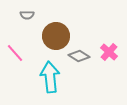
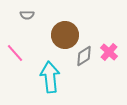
brown circle: moved 9 px right, 1 px up
gray diamond: moved 5 px right; rotated 65 degrees counterclockwise
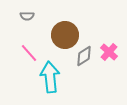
gray semicircle: moved 1 px down
pink line: moved 14 px right
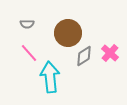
gray semicircle: moved 8 px down
brown circle: moved 3 px right, 2 px up
pink cross: moved 1 px right, 1 px down
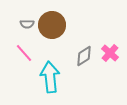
brown circle: moved 16 px left, 8 px up
pink line: moved 5 px left
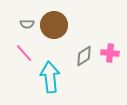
brown circle: moved 2 px right
pink cross: rotated 36 degrees counterclockwise
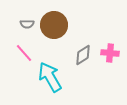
gray diamond: moved 1 px left, 1 px up
cyan arrow: rotated 24 degrees counterclockwise
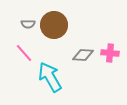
gray semicircle: moved 1 px right
gray diamond: rotated 35 degrees clockwise
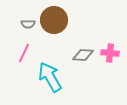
brown circle: moved 5 px up
pink line: rotated 66 degrees clockwise
